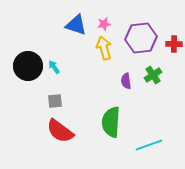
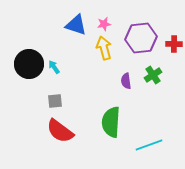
black circle: moved 1 px right, 2 px up
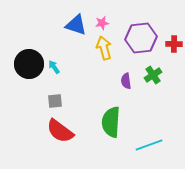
pink star: moved 2 px left, 1 px up
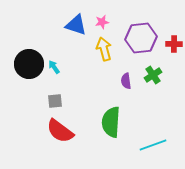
pink star: moved 1 px up
yellow arrow: moved 1 px down
cyan line: moved 4 px right
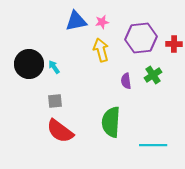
blue triangle: moved 4 px up; rotated 30 degrees counterclockwise
yellow arrow: moved 3 px left, 1 px down
cyan line: rotated 20 degrees clockwise
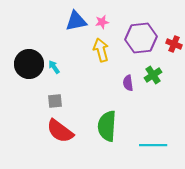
red cross: rotated 21 degrees clockwise
purple semicircle: moved 2 px right, 2 px down
green semicircle: moved 4 px left, 4 px down
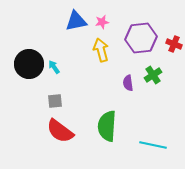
cyan line: rotated 12 degrees clockwise
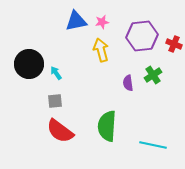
purple hexagon: moved 1 px right, 2 px up
cyan arrow: moved 2 px right, 6 px down
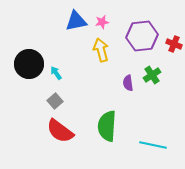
green cross: moved 1 px left
gray square: rotated 35 degrees counterclockwise
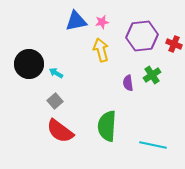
cyan arrow: rotated 24 degrees counterclockwise
